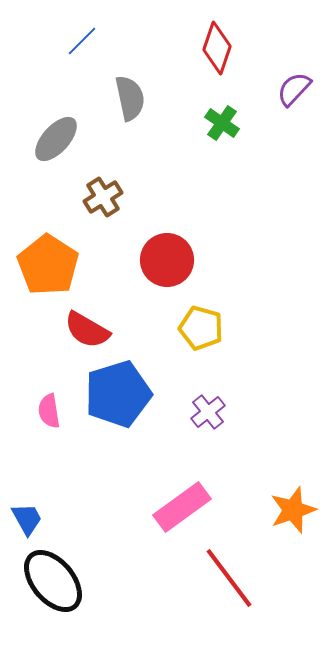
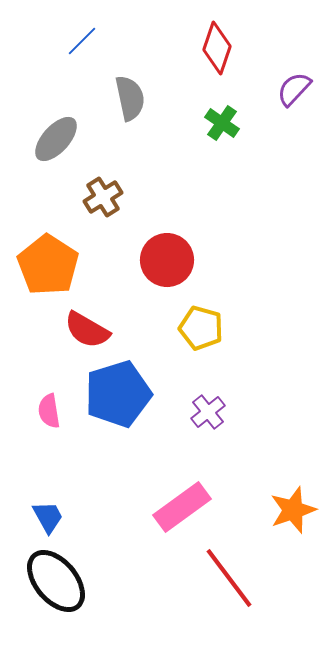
blue trapezoid: moved 21 px right, 2 px up
black ellipse: moved 3 px right
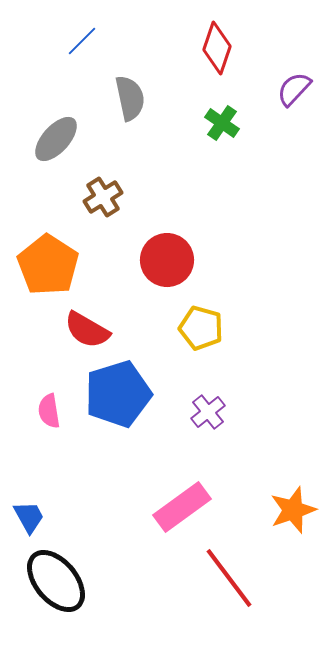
blue trapezoid: moved 19 px left
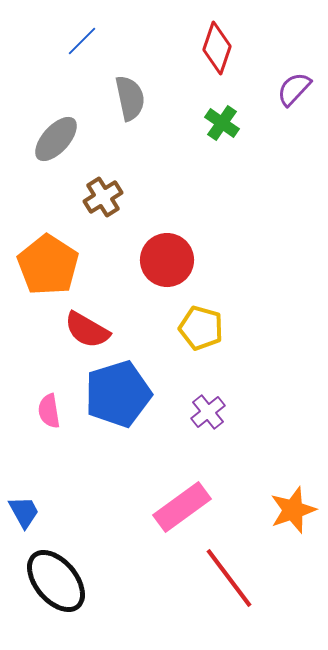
blue trapezoid: moved 5 px left, 5 px up
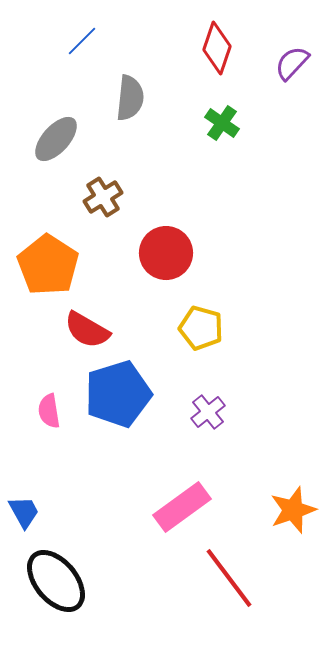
purple semicircle: moved 2 px left, 26 px up
gray semicircle: rotated 18 degrees clockwise
red circle: moved 1 px left, 7 px up
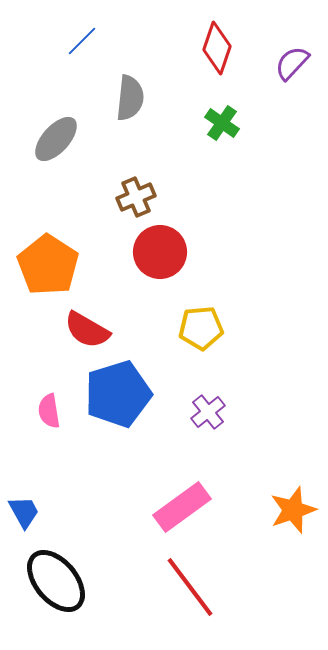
brown cross: moved 33 px right; rotated 9 degrees clockwise
red circle: moved 6 px left, 1 px up
yellow pentagon: rotated 21 degrees counterclockwise
red line: moved 39 px left, 9 px down
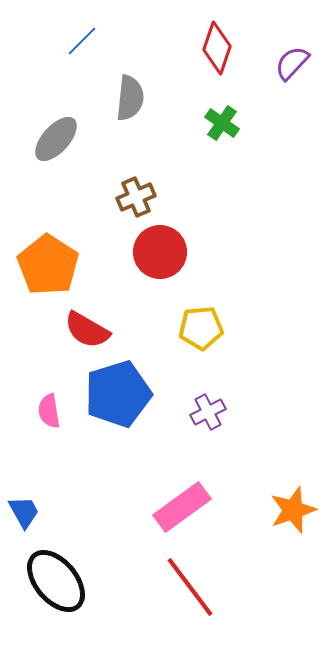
purple cross: rotated 12 degrees clockwise
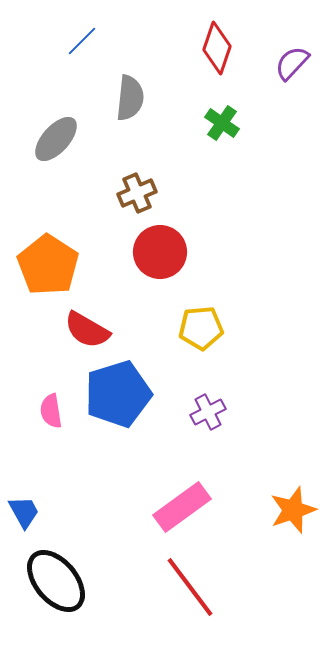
brown cross: moved 1 px right, 4 px up
pink semicircle: moved 2 px right
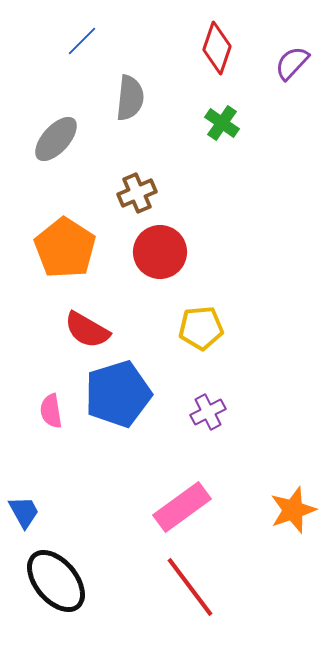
orange pentagon: moved 17 px right, 17 px up
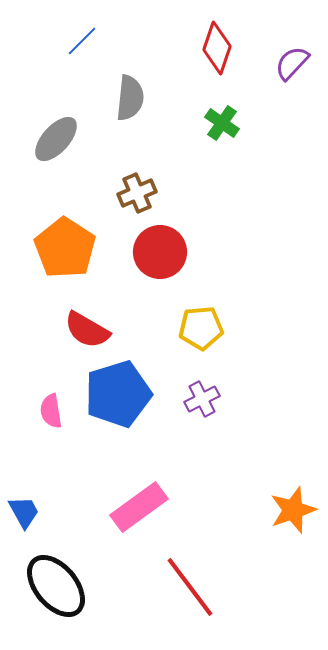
purple cross: moved 6 px left, 13 px up
pink rectangle: moved 43 px left
black ellipse: moved 5 px down
